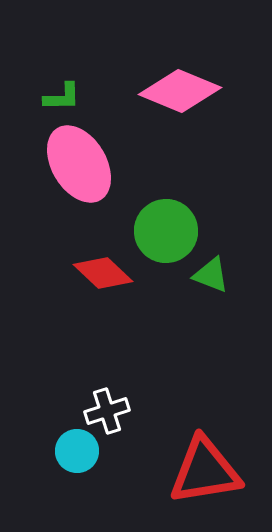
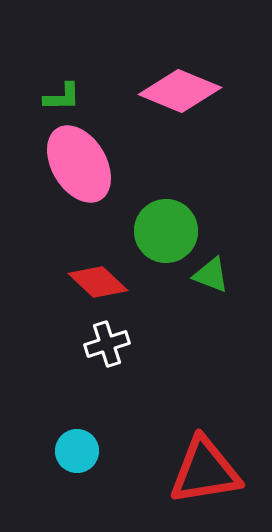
red diamond: moved 5 px left, 9 px down
white cross: moved 67 px up
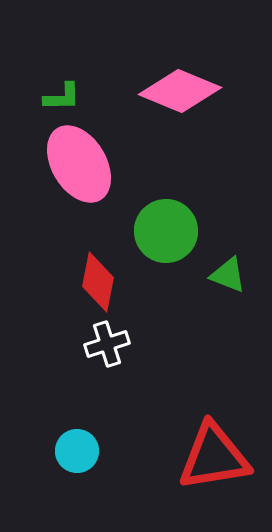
green triangle: moved 17 px right
red diamond: rotated 58 degrees clockwise
red triangle: moved 9 px right, 14 px up
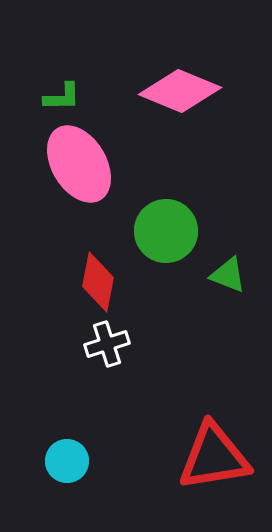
cyan circle: moved 10 px left, 10 px down
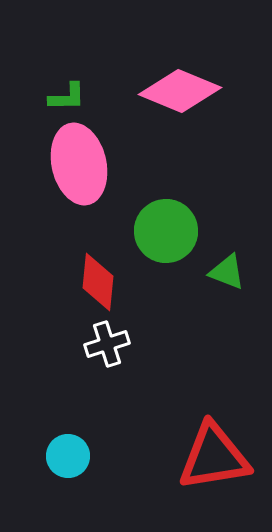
green L-shape: moved 5 px right
pink ellipse: rotated 18 degrees clockwise
green triangle: moved 1 px left, 3 px up
red diamond: rotated 6 degrees counterclockwise
cyan circle: moved 1 px right, 5 px up
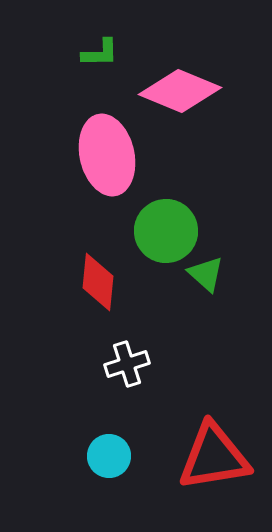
green L-shape: moved 33 px right, 44 px up
pink ellipse: moved 28 px right, 9 px up
green triangle: moved 21 px left, 2 px down; rotated 21 degrees clockwise
white cross: moved 20 px right, 20 px down
cyan circle: moved 41 px right
